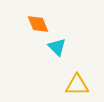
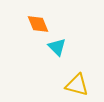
yellow triangle: rotated 15 degrees clockwise
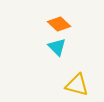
orange diamond: moved 21 px right; rotated 25 degrees counterclockwise
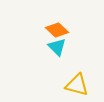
orange diamond: moved 2 px left, 6 px down
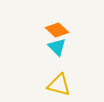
yellow triangle: moved 18 px left
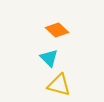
cyan triangle: moved 8 px left, 11 px down
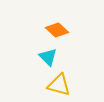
cyan triangle: moved 1 px left, 1 px up
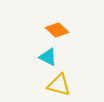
cyan triangle: rotated 18 degrees counterclockwise
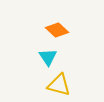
cyan triangle: rotated 30 degrees clockwise
